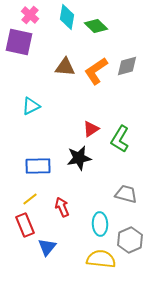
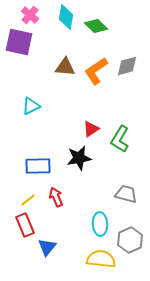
cyan diamond: moved 1 px left
yellow line: moved 2 px left, 1 px down
red arrow: moved 6 px left, 10 px up
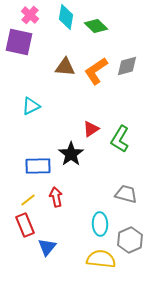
black star: moved 8 px left, 4 px up; rotated 25 degrees counterclockwise
red arrow: rotated 12 degrees clockwise
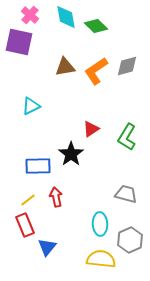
cyan diamond: rotated 20 degrees counterclockwise
brown triangle: rotated 15 degrees counterclockwise
green L-shape: moved 7 px right, 2 px up
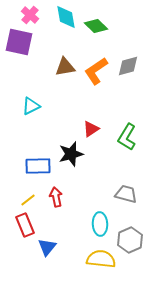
gray diamond: moved 1 px right
black star: rotated 20 degrees clockwise
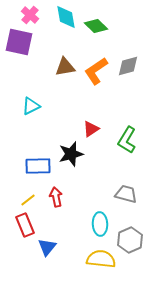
green L-shape: moved 3 px down
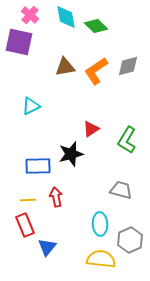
gray trapezoid: moved 5 px left, 4 px up
yellow line: rotated 35 degrees clockwise
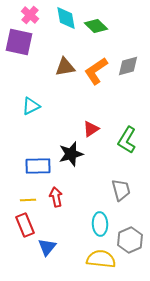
cyan diamond: moved 1 px down
gray trapezoid: rotated 60 degrees clockwise
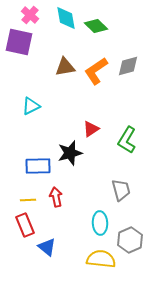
black star: moved 1 px left, 1 px up
cyan ellipse: moved 1 px up
blue triangle: rotated 30 degrees counterclockwise
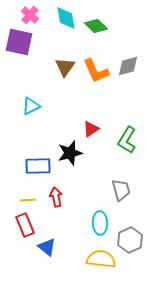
brown triangle: rotated 45 degrees counterclockwise
orange L-shape: rotated 80 degrees counterclockwise
